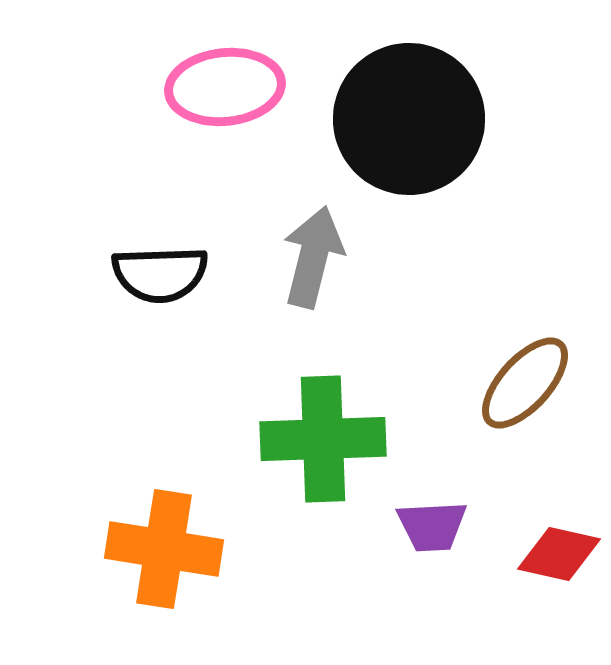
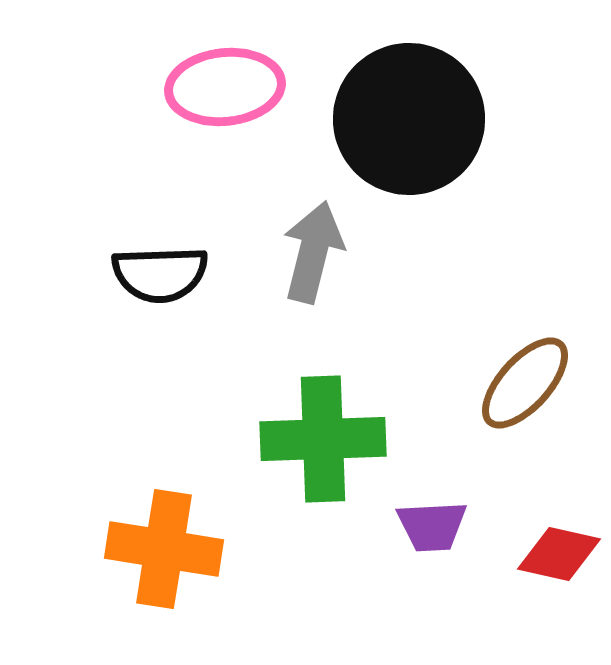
gray arrow: moved 5 px up
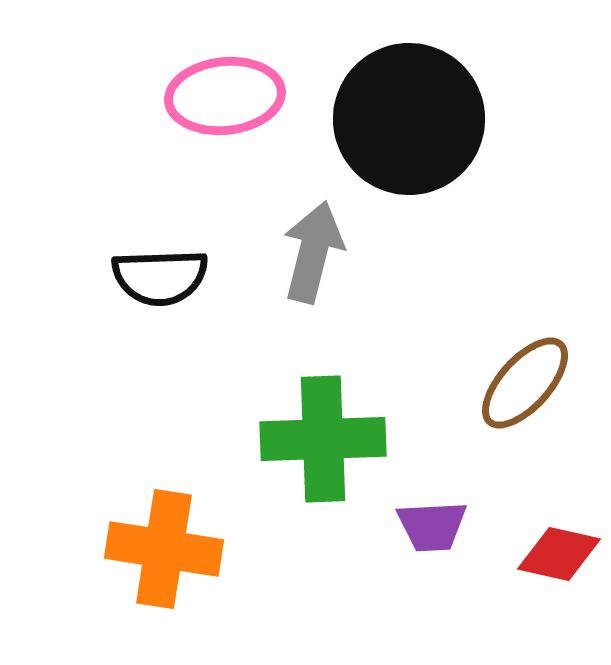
pink ellipse: moved 9 px down
black semicircle: moved 3 px down
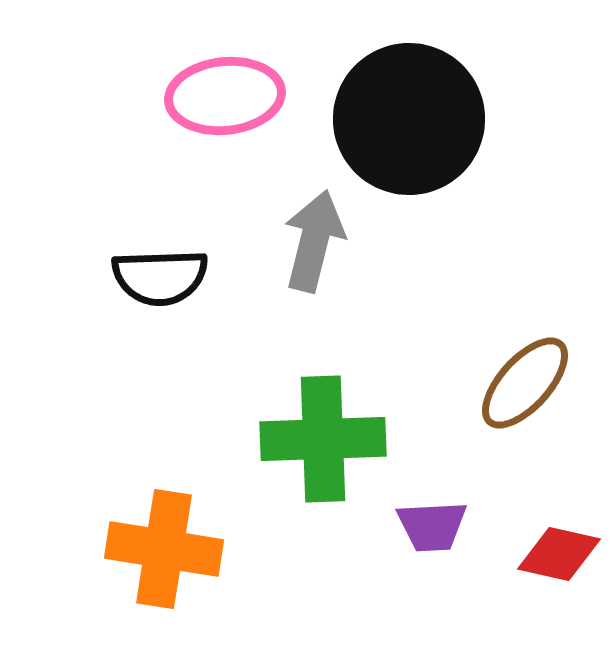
gray arrow: moved 1 px right, 11 px up
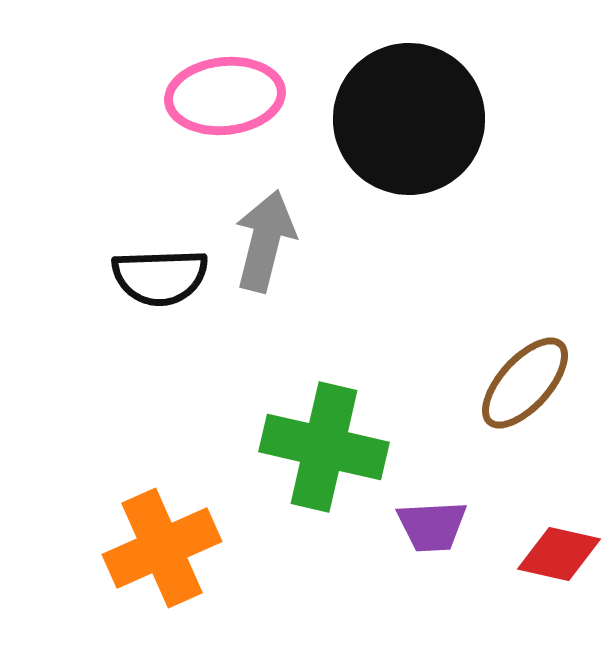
gray arrow: moved 49 px left
green cross: moved 1 px right, 8 px down; rotated 15 degrees clockwise
orange cross: moved 2 px left, 1 px up; rotated 33 degrees counterclockwise
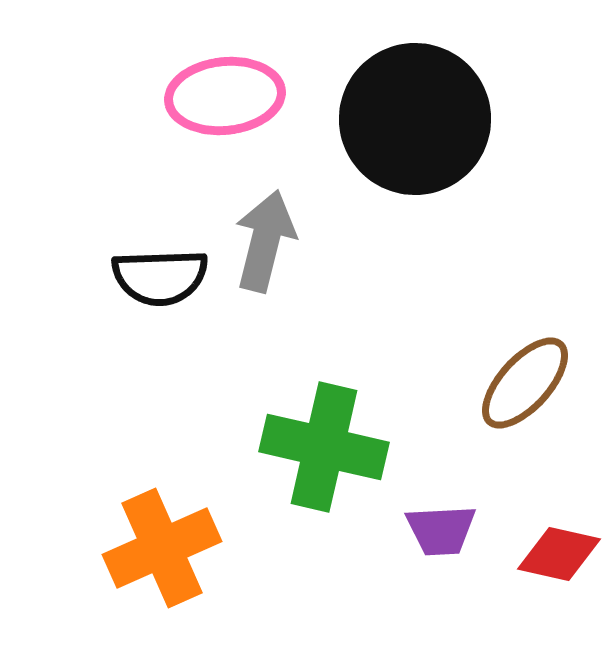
black circle: moved 6 px right
purple trapezoid: moved 9 px right, 4 px down
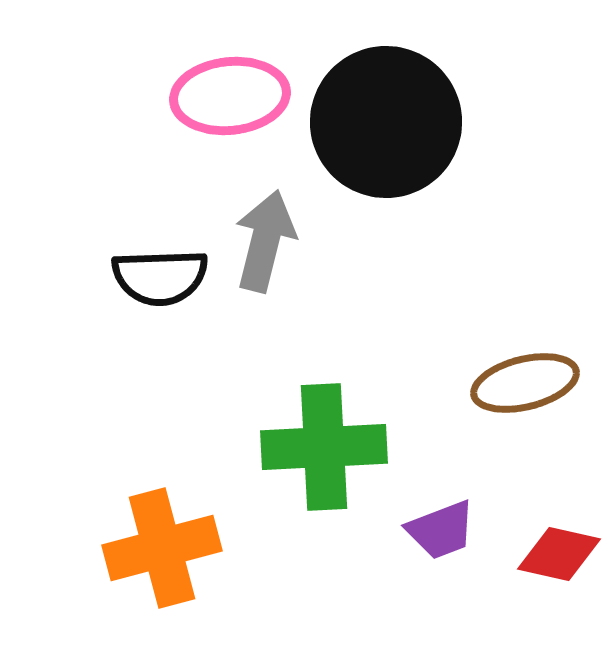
pink ellipse: moved 5 px right
black circle: moved 29 px left, 3 px down
brown ellipse: rotated 34 degrees clockwise
green cross: rotated 16 degrees counterclockwise
purple trapezoid: rotated 18 degrees counterclockwise
orange cross: rotated 9 degrees clockwise
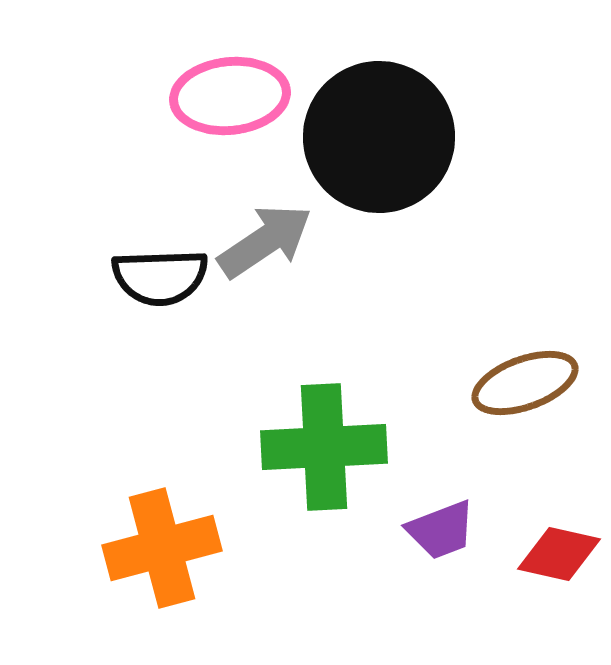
black circle: moved 7 px left, 15 px down
gray arrow: rotated 42 degrees clockwise
brown ellipse: rotated 6 degrees counterclockwise
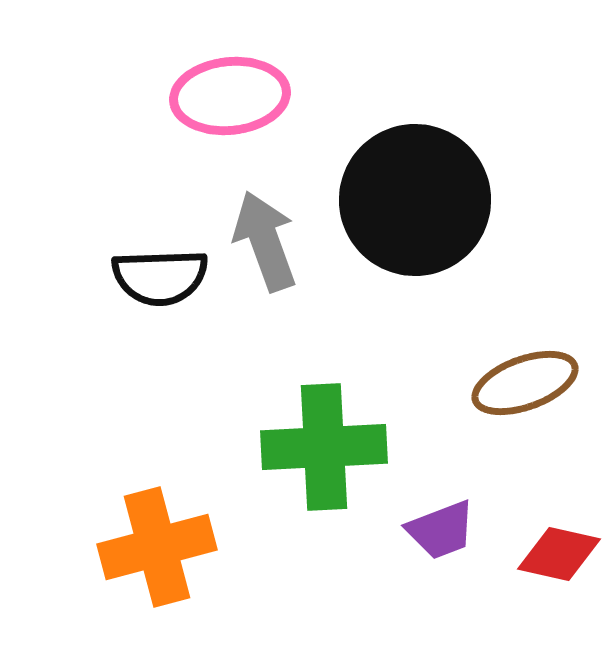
black circle: moved 36 px right, 63 px down
gray arrow: rotated 76 degrees counterclockwise
orange cross: moved 5 px left, 1 px up
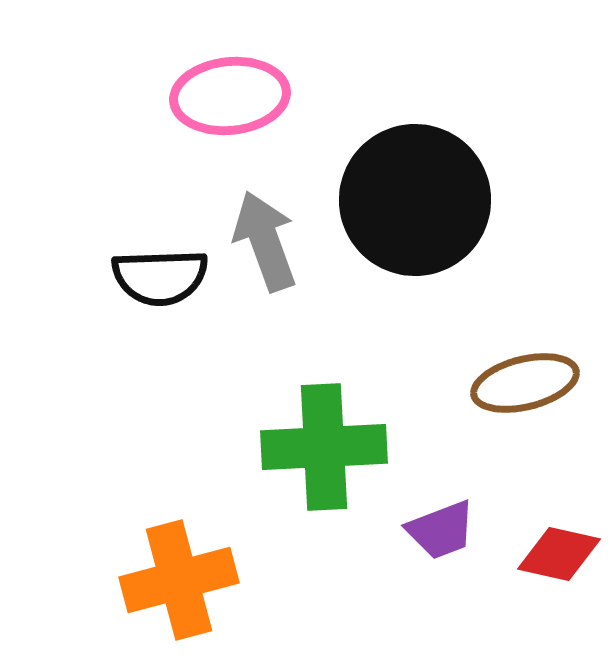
brown ellipse: rotated 6 degrees clockwise
orange cross: moved 22 px right, 33 px down
